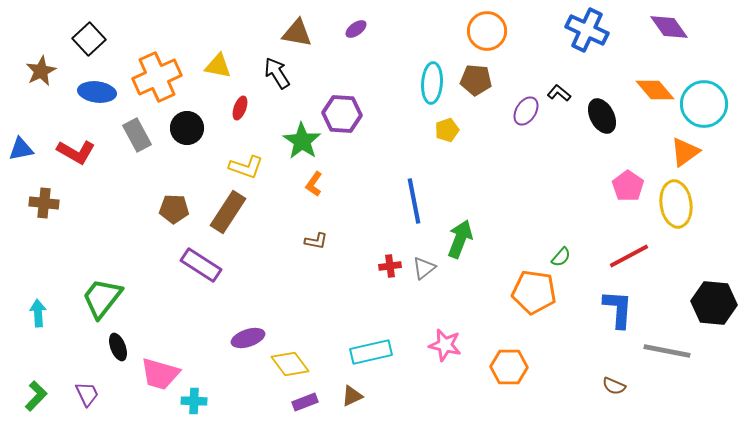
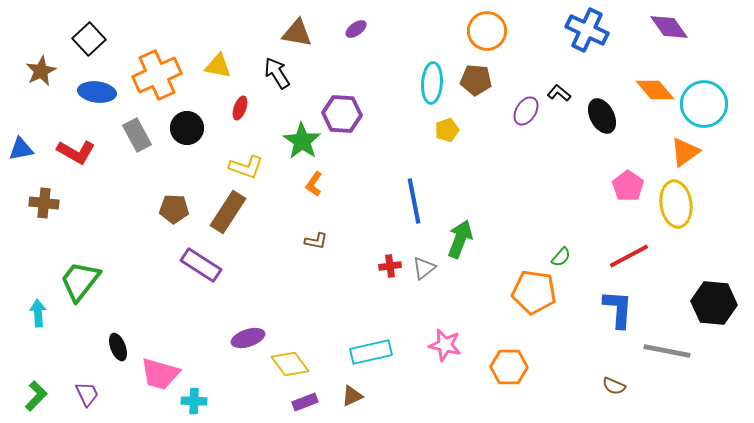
orange cross at (157, 77): moved 2 px up
green trapezoid at (102, 298): moved 22 px left, 17 px up
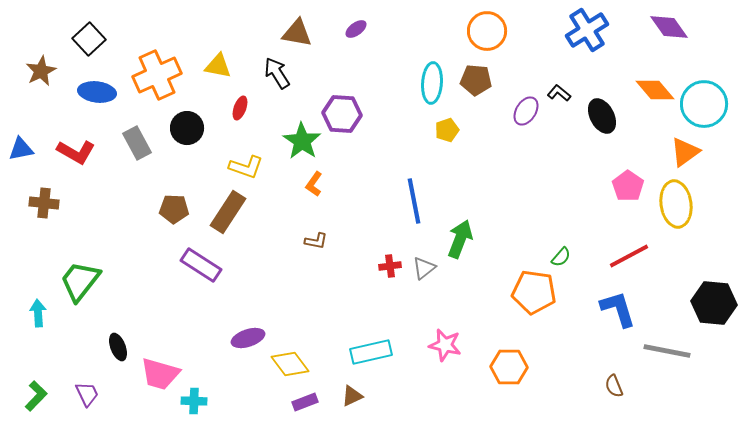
blue cross at (587, 30): rotated 33 degrees clockwise
gray rectangle at (137, 135): moved 8 px down
blue L-shape at (618, 309): rotated 21 degrees counterclockwise
brown semicircle at (614, 386): rotated 45 degrees clockwise
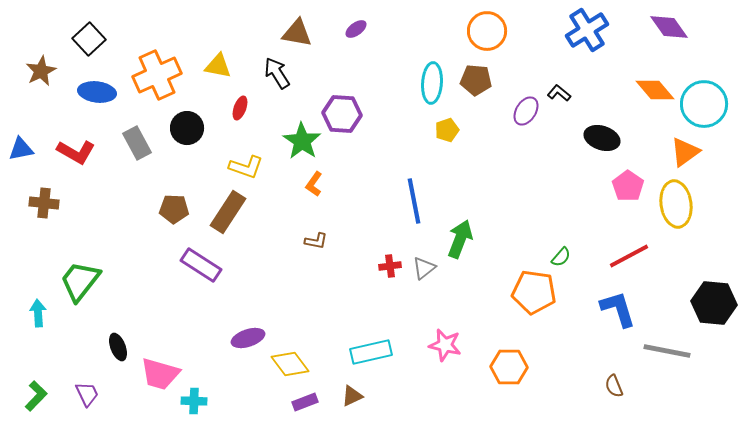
black ellipse at (602, 116): moved 22 px down; rotated 44 degrees counterclockwise
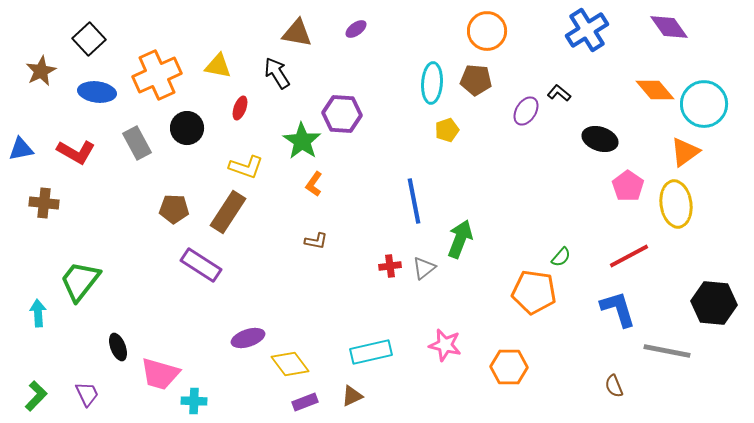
black ellipse at (602, 138): moved 2 px left, 1 px down
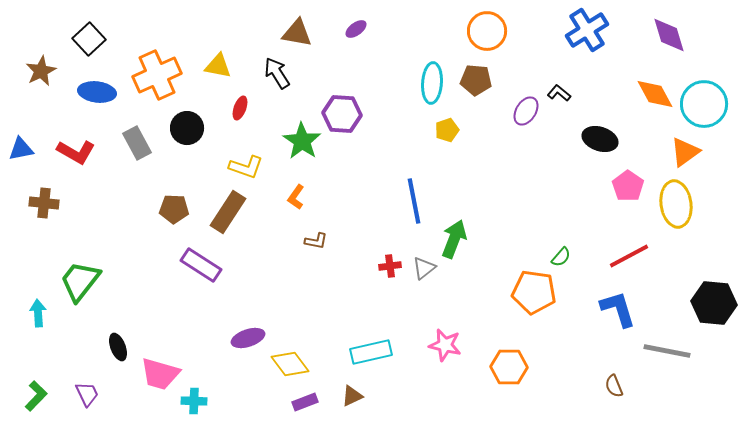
purple diamond at (669, 27): moved 8 px down; rotated 18 degrees clockwise
orange diamond at (655, 90): moved 4 px down; rotated 12 degrees clockwise
orange L-shape at (314, 184): moved 18 px left, 13 px down
green arrow at (460, 239): moved 6 px left
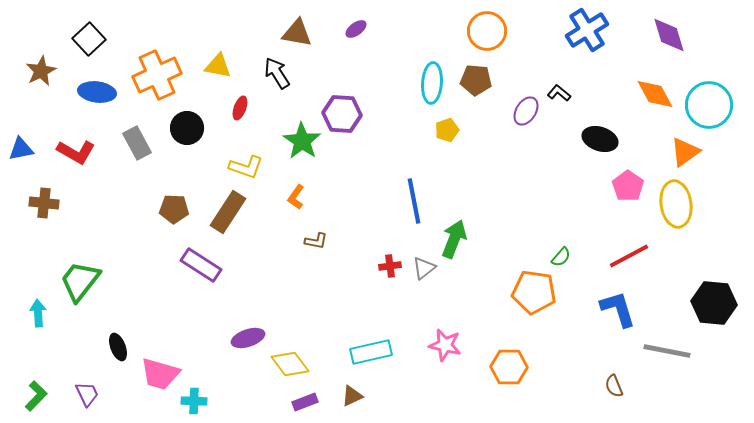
cyan circle at (704, 104): moved 5 px right, 1 px down
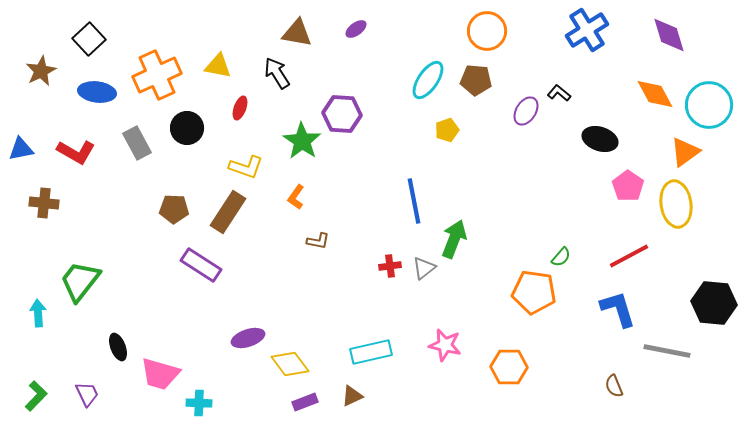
cyan ellipse at (432, 83): moved 4 px left, 3 px up; rotated 30 degrees clockwise
brown L-shape at (316, 241): moved 2 px right
cyan cross at (194, 401): moved 5 px right, 2 px down
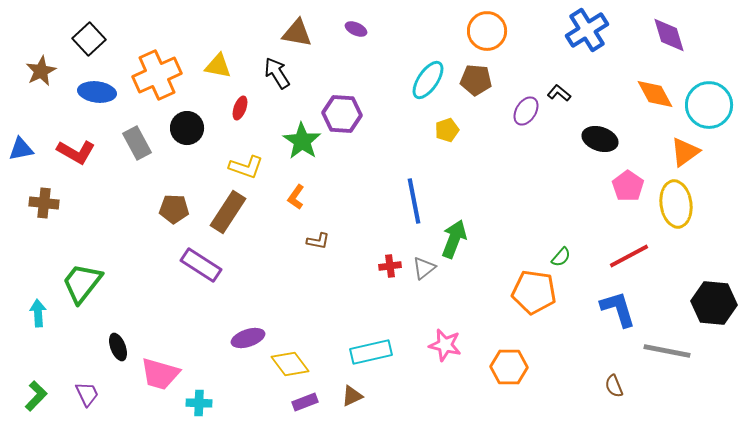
purple ellipse at (356, 29): rotated 60 degrees clockwise
green trapezoid at (80, 281): moved 2 px right, 2 px down
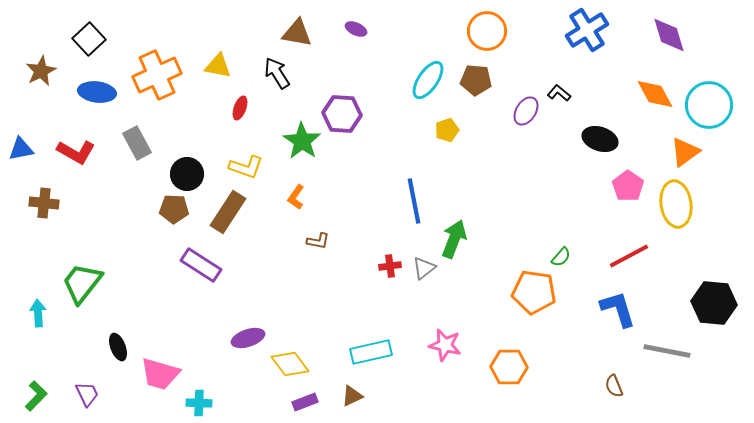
black circle at (187, 128): moved 46 px down
